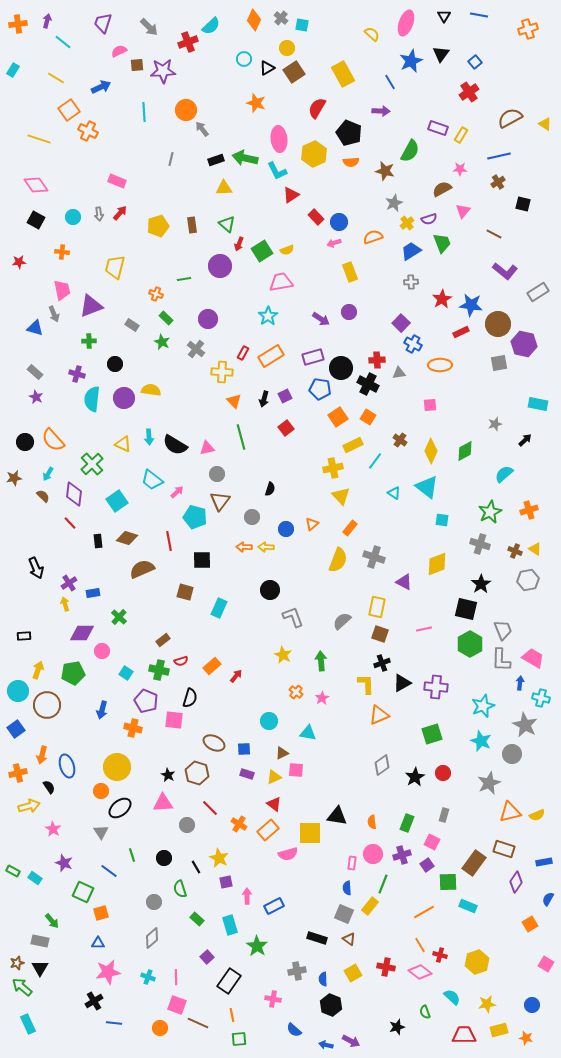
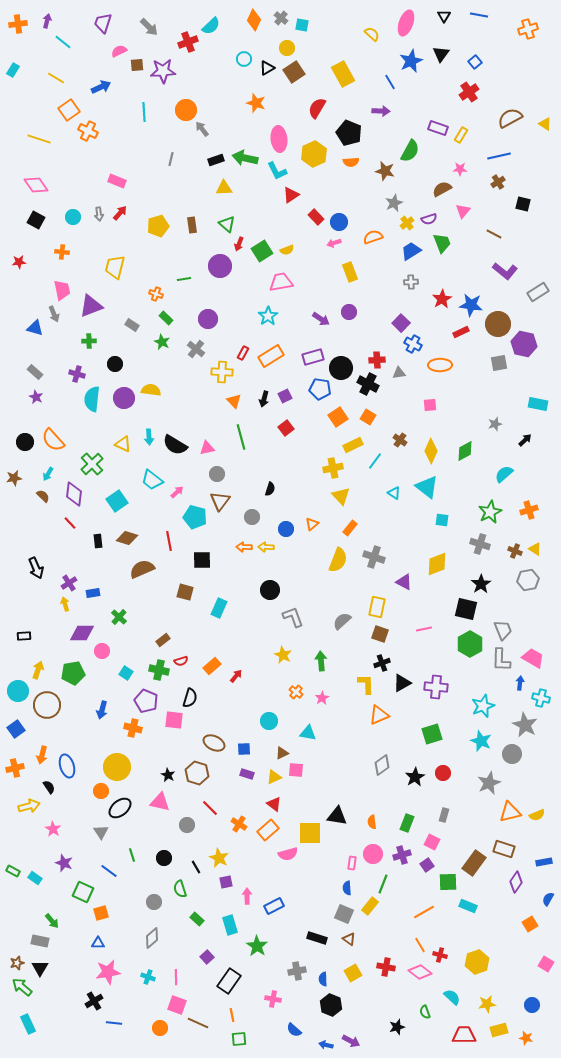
orange cross at (18, 773): moved 3 px left, 5 px up
pink triangle at (163, 803): moved 3 px left, 1 px up; rotated 15 degrees clockwise
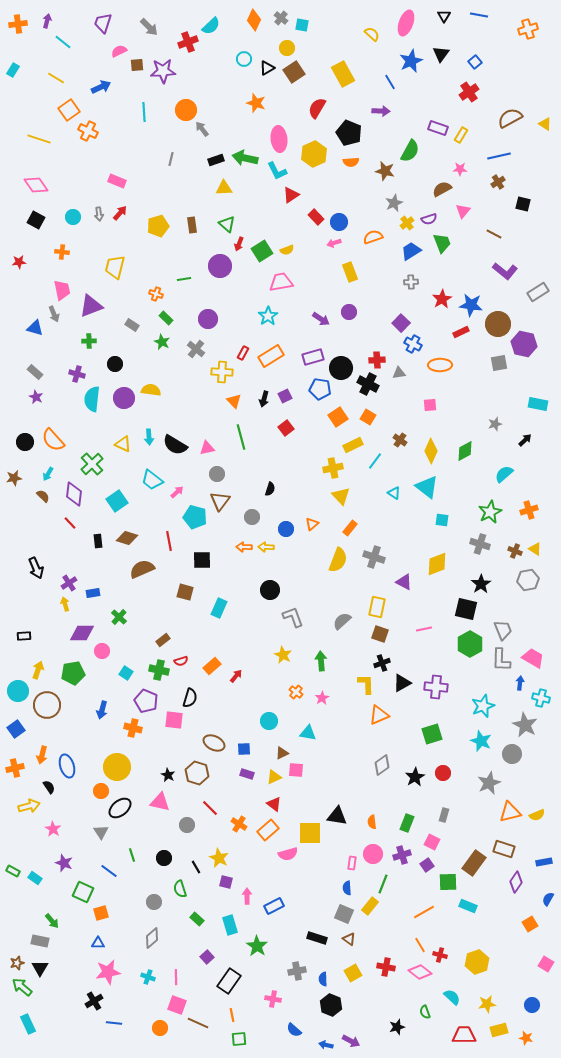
purple square at (226, 882): rotated 24 degrees clockwise
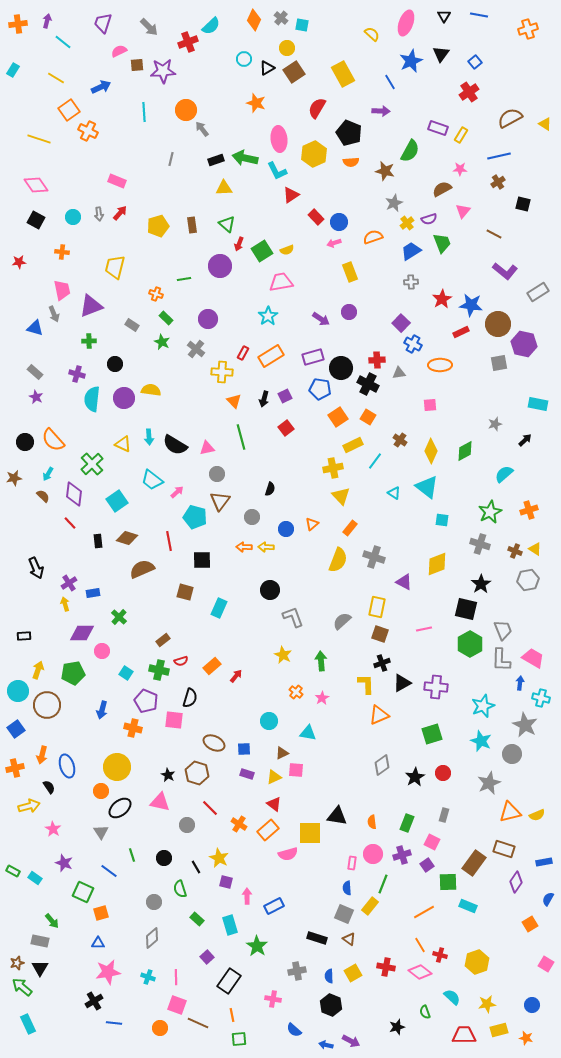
blue semicircle at (323, 979): moved 6 px right, 3 px up
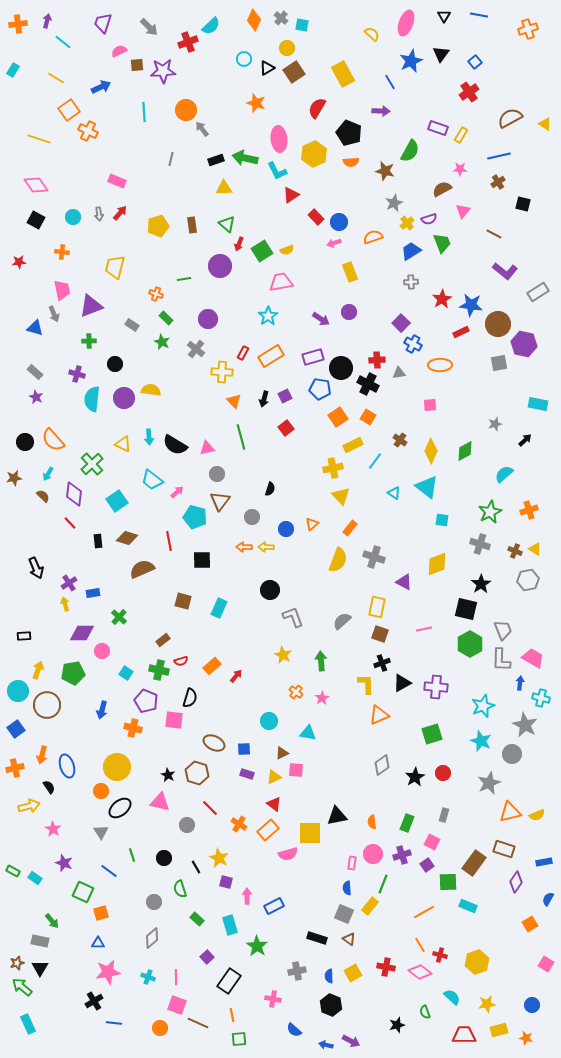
brown square at (185, 592): moved 2 px left, 9 px down
black triangle at (337, 816): rotated 20 degrees counterclockwise
black star at (397, 1027): moved 2 px up
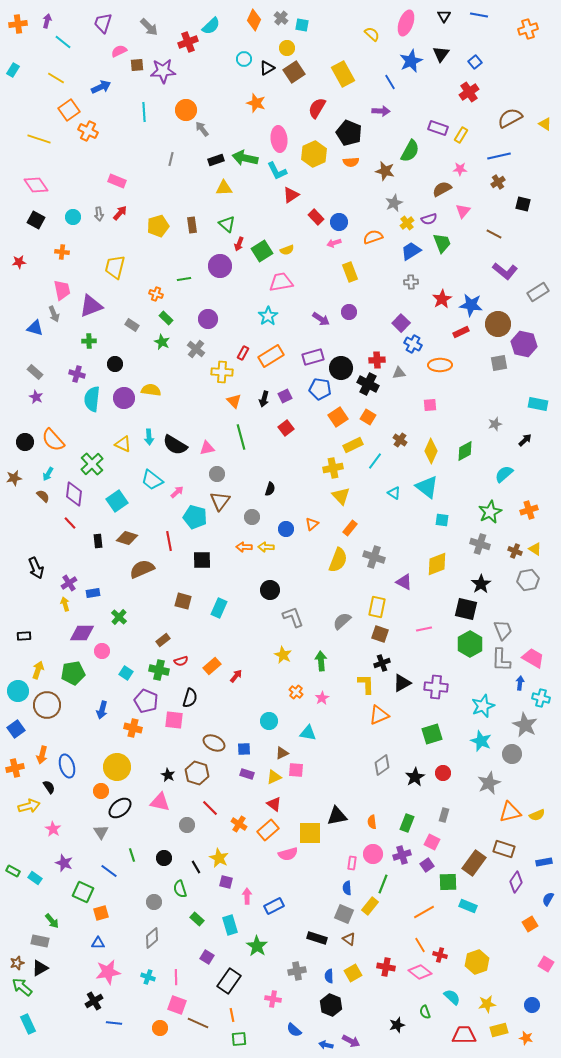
purple square at (207, 957): rotated 16 degrees counterclockwise
black triangle at (40, 968): rotated 30 degrees clockwise
